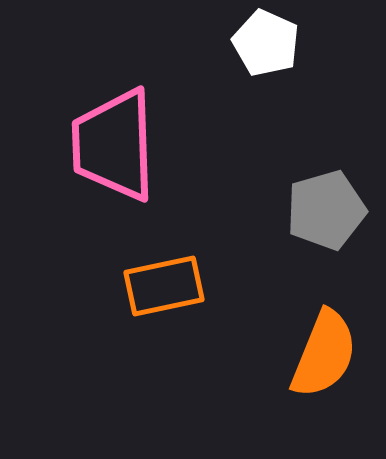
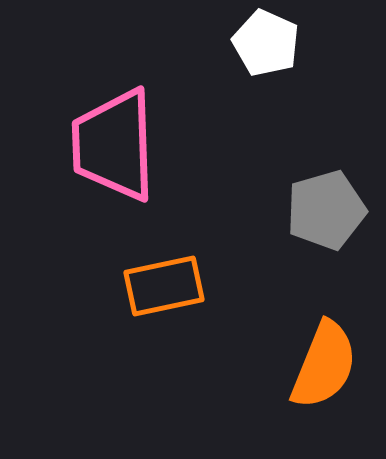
orange semicircle: moved 11 px down
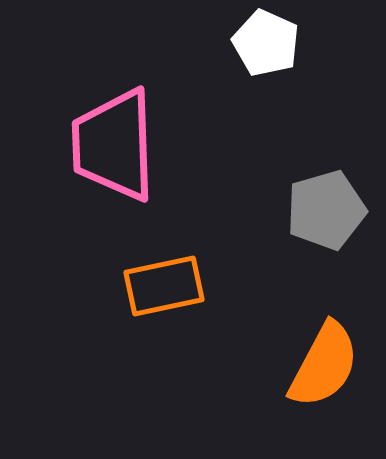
orange semicircle: rotated 6 degrees clockwise
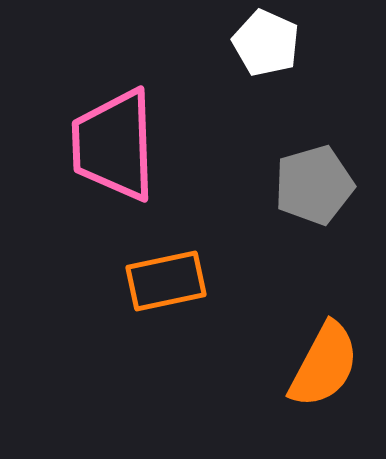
gray pentagon: moved 12 px left, 25 px up
orange rectangle: moved 2 px right, 5 px up
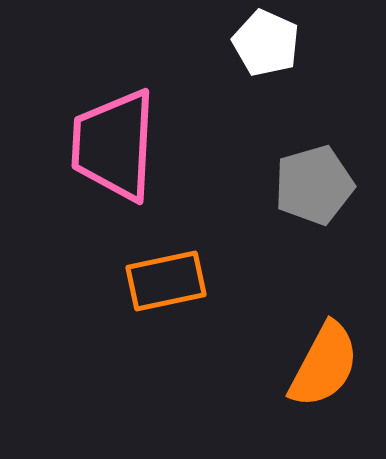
pink trapezoid: rotated 5 degrees clockwise
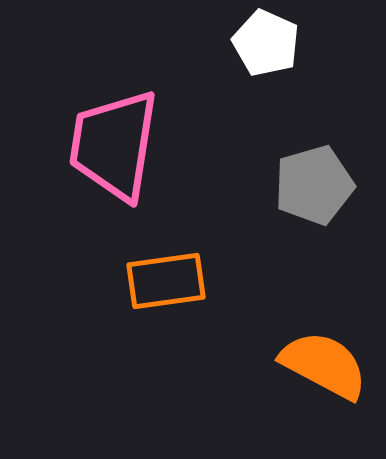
pink trapezoid: rotated 6 degrees clockwise
orange rectangle: rotated 4 degrees clockwise
orange semicircle: rotated 90 degrees counterclockwise
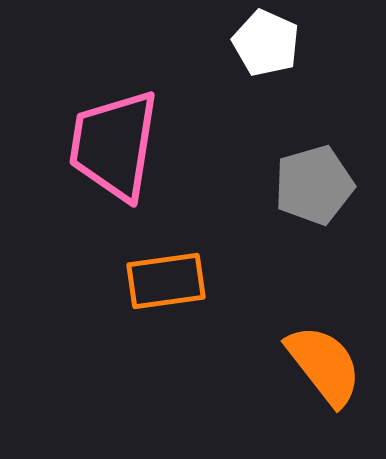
orange semicircle: rotated 24 degrees clockwise
